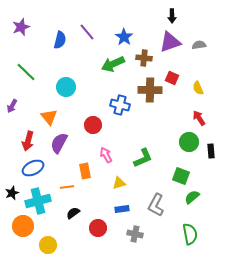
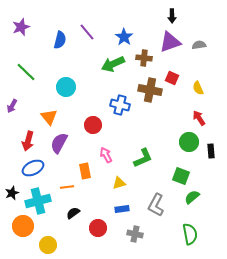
brown cross at (150, 90): rotated 10 degrees clockwise
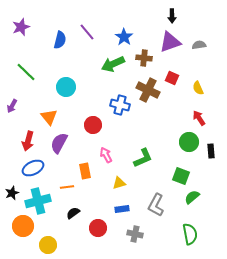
brown cross at (150, 90): moved 2 px left; rotated 15 degrees clockwise
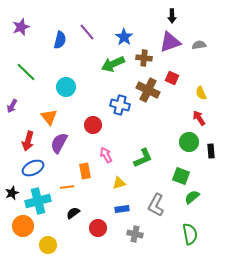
yellow semicircle at (198, 88): moved 3 px right, 5 px down
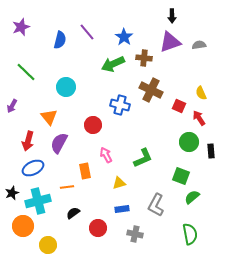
red square at (172, 78): moved 7 px right, 28 px down
brown cross at (148, 90): moved 3 px right
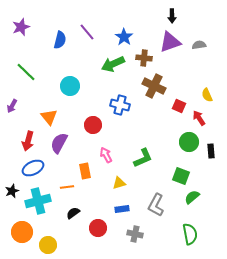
cyan circle at (66, 87): moved 4 px right, 1 px up
brown cross at (151, 90): moved 3 px right, 4 px up
yellow semicircle at (201, 93): moved 6 px right, 2 px down
black star at (12, 193): moved 2 px up
orange circle at (23, 226): moved 1 px left, 6 px down
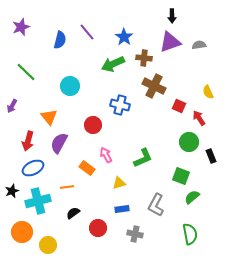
yellow semicircle at (207, 95): moved 1 px right, 3 px up
black rectangle at (211, 151): moved 5 px down; rotated 16 degrees counterclockwise
orange rectangle at (85, 171): moved 2 px right, 3 px up; rotated 42 degrees counterclockwise
